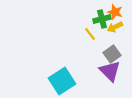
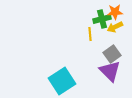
orange star: rotated 21 degrees counterclockwise
yellow line: rotated 32 degrees clockwise
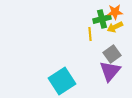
purple triangle: rotated 25 degrees clockwise
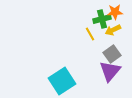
yellow arrow: moved 2 px left, 3 px down
yellow line: rotated 24 degrees counterclockwise
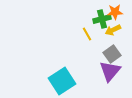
yellow line: moved 3 px left
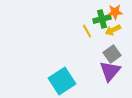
yellow line: moved 3 px up
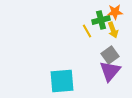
green cross: moved 1 px left, 1 px down
yellow arrow: rotated 84 degrees counterclockwise
gray square: moved 2 px left, 1 px down
cyan square: rotated 28 degrees clockwise
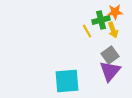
cyan square: moved 5 px right
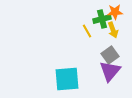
green cross: moved 1 px right, 1 px up
cyan square: moved 2 px up
